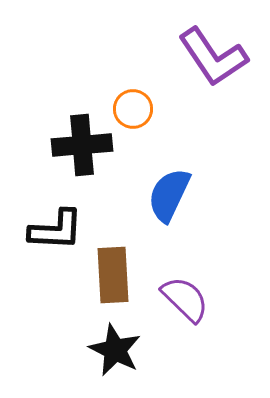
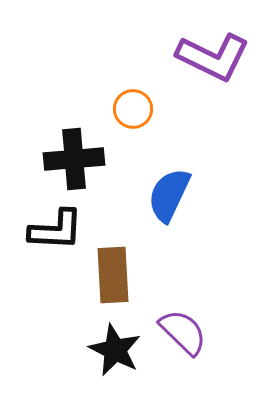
purple L-shape: rotated 30 degrees counterclockwise
black cross: moved 8 px left, 14 px down
purple semicircle: moved 2 px left, 33 px down
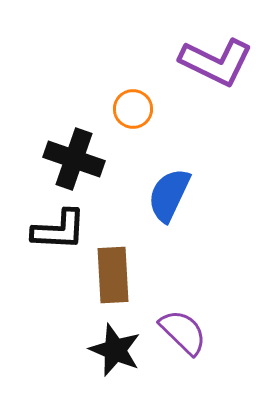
purple L-shape: moved 3 px right, 5 px down
black cross: rotated 24 degrees clockwise
black L-shape: moved 3 px right
black star: rotated 4 degrees counterclockwise
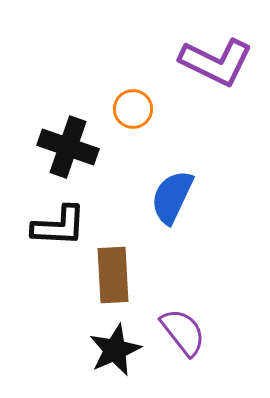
black cross: moved 6 px left, 12 px up
blue semicircle: moved 3 px right, 2 px down
black L-shape: moved 4 px up
purple semicircle: rotated 8 degrees clockwise
black star: rotated 26 degrees clockwise
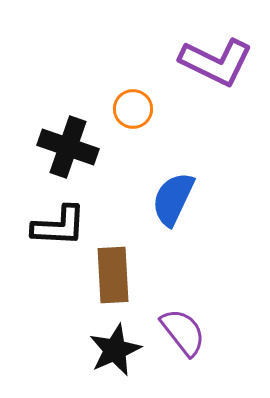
blue semicircle: moved 1 px right, 2 px down
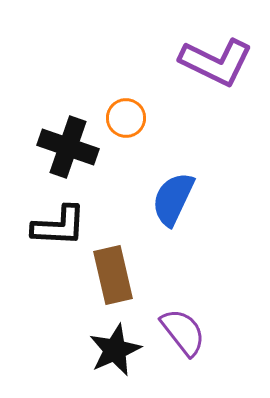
orange circle: moved 7 px left, 9 px down
brown rectangle: rotated 10 degrees counterclockwise
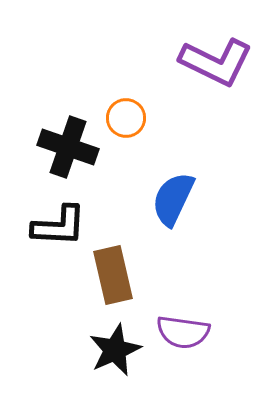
purple semicircle: rotated 136 degrees clockwise
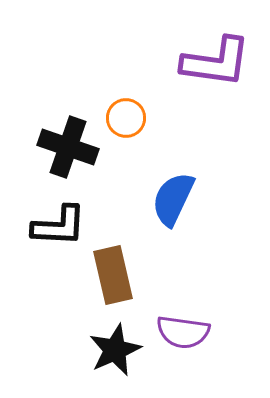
purple L-shape: rotated 18 degrees counterclockwise
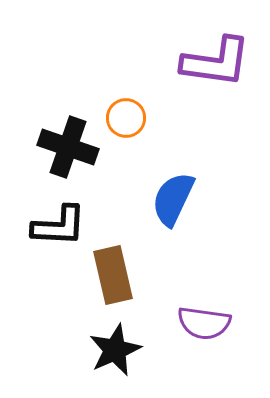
purple semicircle: moved 21 px right, 9 px up
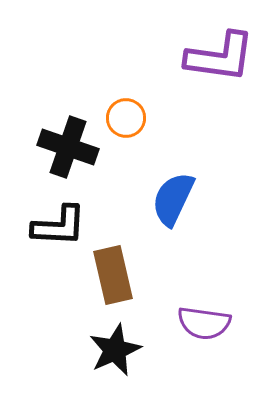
purple L-shape: moved 4 px right, 5 px up
